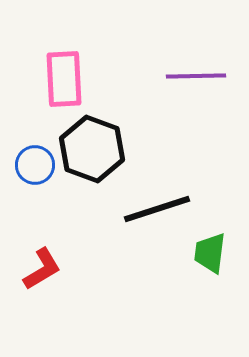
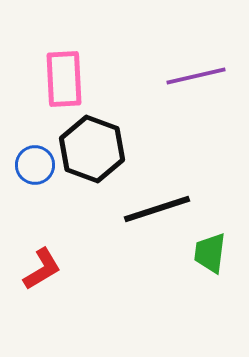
purple line: rotated 12 degrees counterclockwise
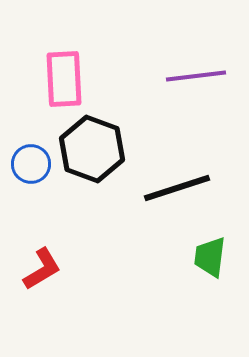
purple line: rotated 6 degrees clockwise
blue circle: moved 4 px left, 1 px up
black line: moved 20 px right, 21 px up
green trapezoid: moved 4 px down
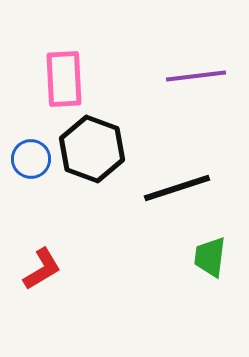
blue circle: moved 5 px up
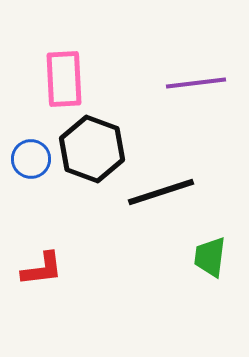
purple line: moved 7 px down
black line: moved 16 px left, 4 px down
red L-shape: rotated 24 degrees clockwise
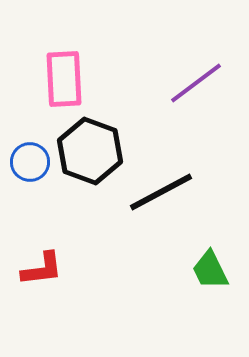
purple line: rotated 30 degrees counterclockwise
black hexagon: moved 2 px left, 2 px down
blue circle: moved 1 px left, 3 px down
black line: rotated 10 degrees counterclockwise
green trapezoid: moved 13 px down; rotated 33 degrees counterclockwise
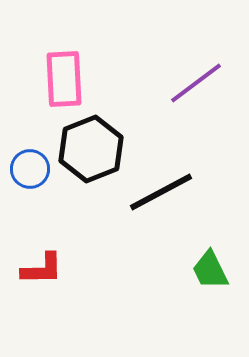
black hexagon: moved 1 px right, 2 px up; rotated 18 degrees clockwise
blue circle: moved 7 px down
red L-shape: rotated 6 degrees clockwise
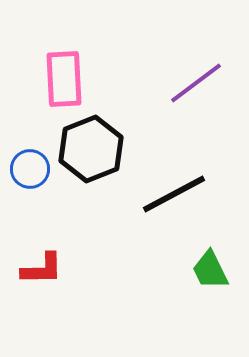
black line: moved 13 px right, 2 px down
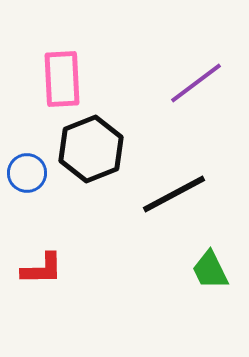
pink rectangle: moved 2 px left
blue circle: moved 3 px left, 4 px down
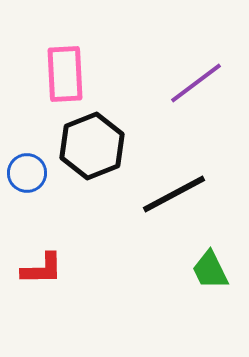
pink rectangle: moved 3 px right, 5 px up
black hexagon: moved 1 px right, 3 px up
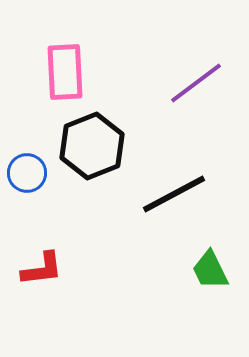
pink rectangle: moved 2 px up
red L-shape: rotated 6 degrees counterclockwise
